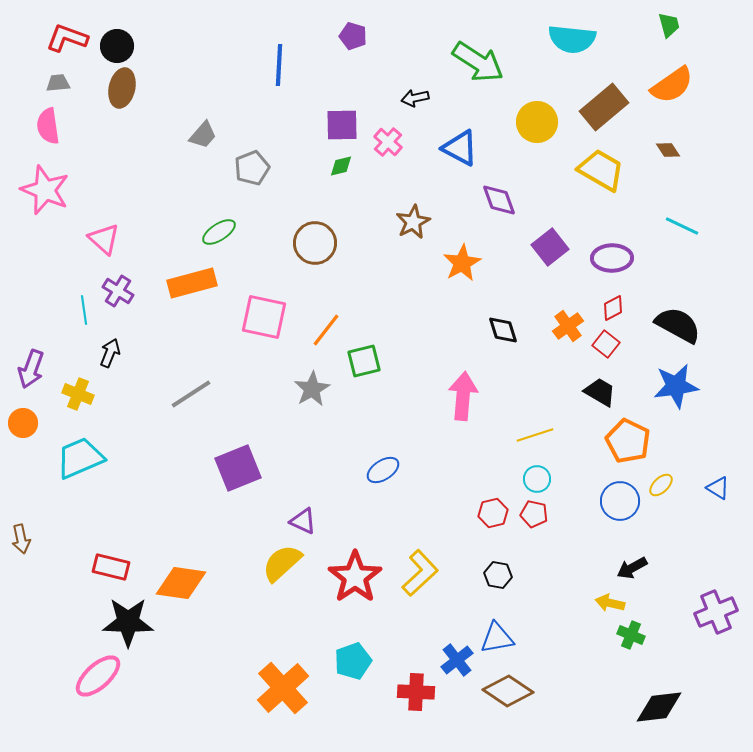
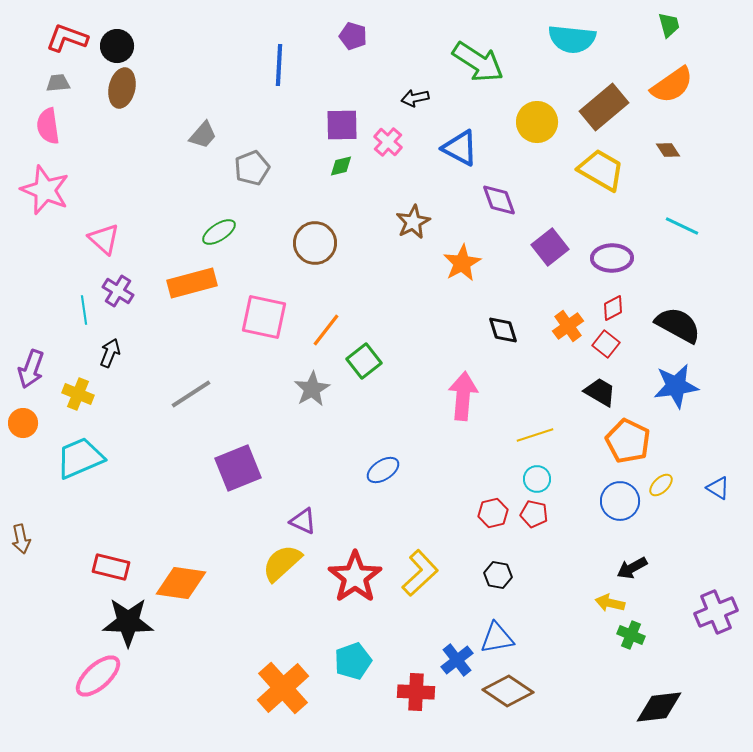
green square at (364, 361): rotated 24 degrees counterclockwise
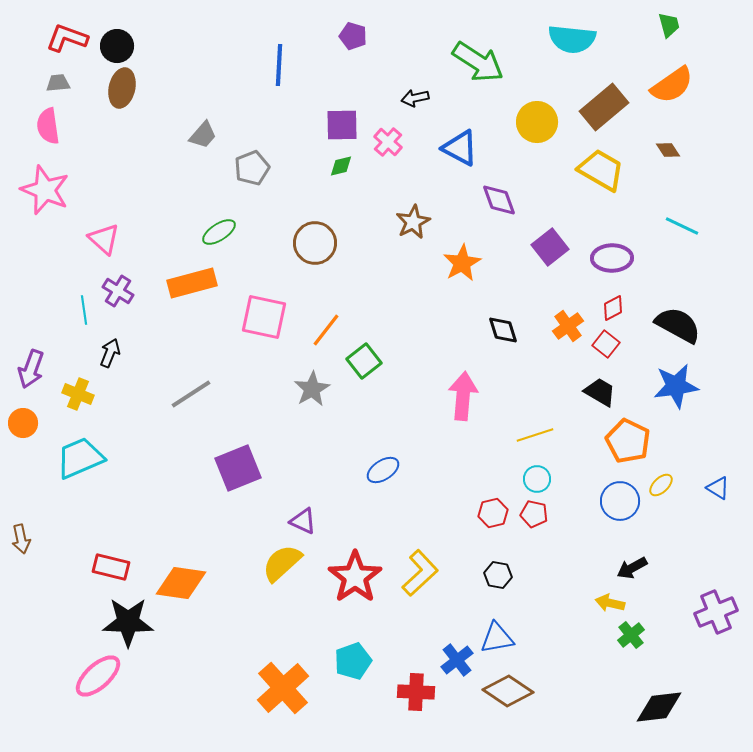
green cross at (631, 635): rotated 28 degrees clockwise
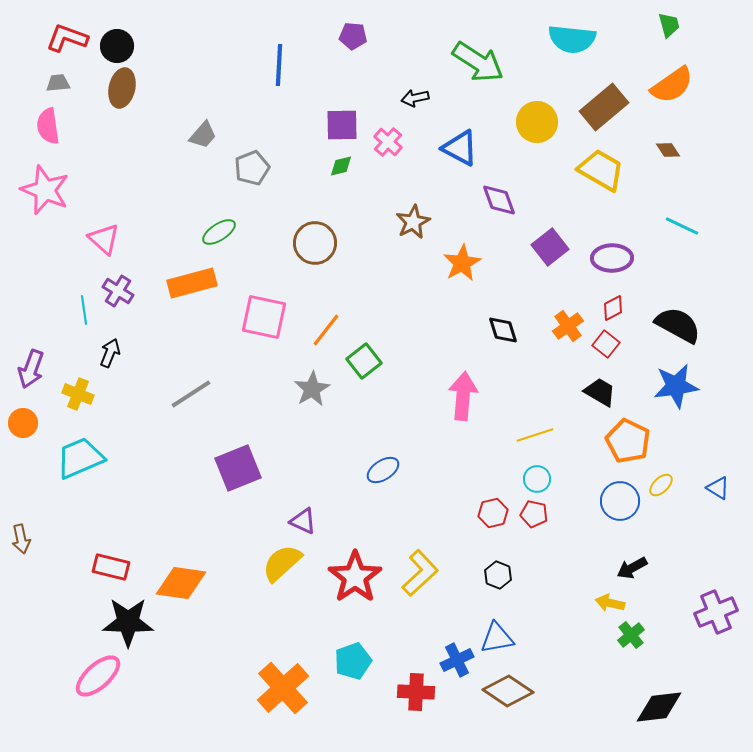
purple pentagon at (353, 36): rotated 12 degrees counterclockwise
black hexagon at (498, 575): rotated 12 degrees clockwise
blue cross at (457, 660): rotated 12 degrees clockwise
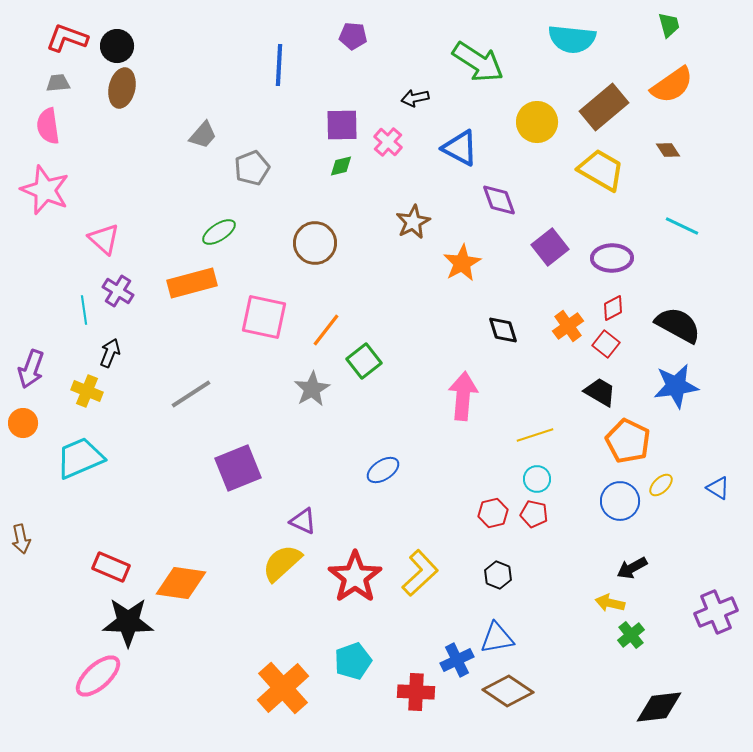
yellow cross at (78, 394): moved 9 px right, 3 px up
red rectangle at (111, 567): rotated 9 degrees clockwise
